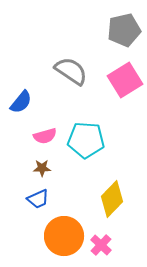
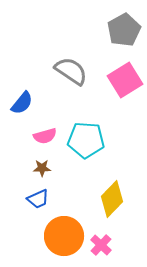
gray pentagon: rotated 16 degrees counterclockwise
blue semicircle: moved 1 px right, 1 px down
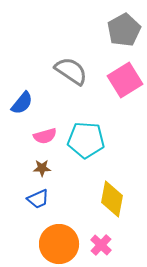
yellow diamond: rotated 33 degrees counterclockwise
orange circle: moved 5 px left, 8 px down
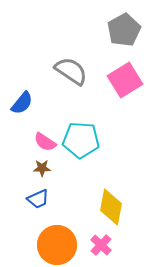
pink semicircle: moved 6 px down; rotated 50 degrees clockwise
cyan pentagon: moved 5 px left
yellow diamond: moved 1 px left, 8 px down
orange circle: moved 2 px left, 1 px down
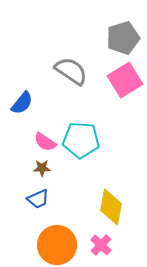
gray pentagon: moved 1 px left, 8 px down; rotated 12 degrees clockwise
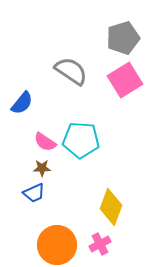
blue trapezoid: moved 4 px left, 6 px up
yellow diamond: rotated 9 degrees clockwise
pink cross: moved 1 px left, 1 px up; rotated 20 degrees clockwise
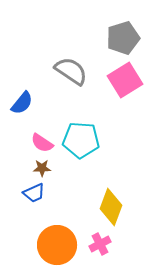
pink semicircle: moved 3 px left, 1 px down
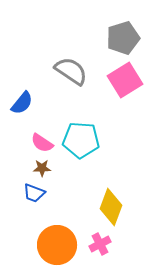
blue trapezoid: rotated 45 degrees clockwise
